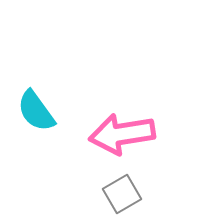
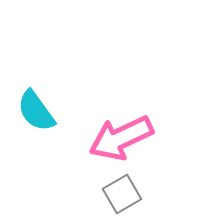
pink arrow: moved 1 px left, 4 px down; rotated 16 degrees counterclockwise
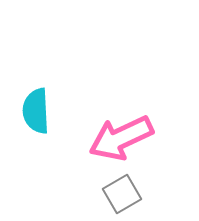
cyan semicircle: rotated 33 degrees clockwise
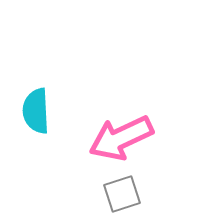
gray square: rotated 12 degrees clockwise
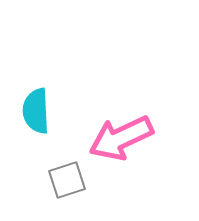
gray square: moved 55 px left, 14 px up
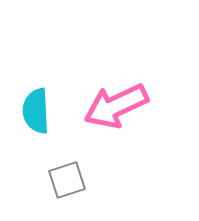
pink arrow: moved 5 px left, 32 px up
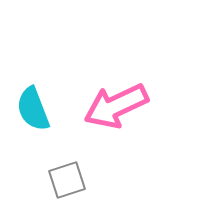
cyan semicircle: moved 3 px left, 2 px up; rotated 18 degrees counterclockwise
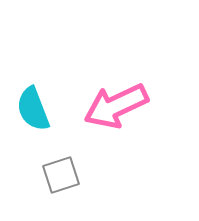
gray square: moved 6 px left, 5 px up
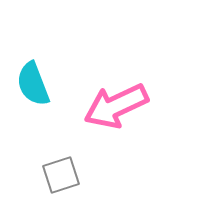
cyan semicircle: moved 25 px up
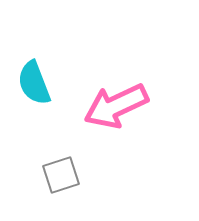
cyan semicircle: moved 1 px right, 1 px up
